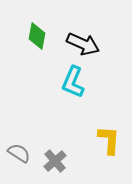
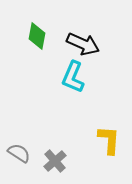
cyan L-shape: moved 5 px up
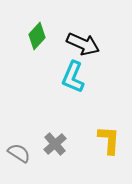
green diamond: rotated 32 degrees clockwise
gray cross: moved 17 px up
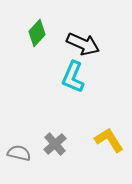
green diamond: moved 3 px up
yellow L-shape: rotated 36 degrees counterclockwise
gray semicircle: rotated 20 degrees counterclockwise
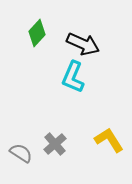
gray semicircle: moved 2 px right; rotated 20 degrees clockwise
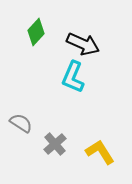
green diamond: moved 1 px left, 1 px up
yellow L-shape: moved 9 px left, 12 px down
gray semicircle: moved 30 px up
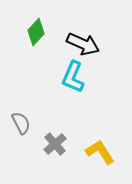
gray semicircle: rotated 30 degrees clockwise
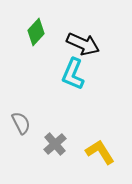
cyan L-shape: moved 3 px up
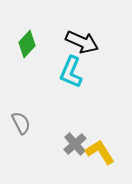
green diamond: moved 9 px left, 12 px down
black arrow: moved 1 px left, 2 px up
cyan L-shape: moved 2 px left, 2 px up
gray cross: moved 20 px right
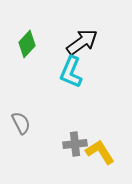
black arrow: rotated 60 degrees counterclockwise
gray cross: rotated 35 degrees clockwise
